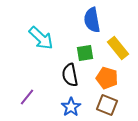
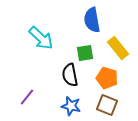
blue star: moved 1 px up; rotated 24 degrees counterclockwise
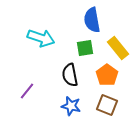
cyan arrow: rotated 24 degrees counterclockwise
green square: moved 5 px up
orange pentagon: moved 3 px up; rotated 20 degrees clockwise
purple line: moved 6 px up
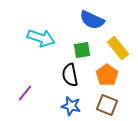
blue semicircle: rotated 55 degrees counterclockwise
green square: moved 3 px left, 2 px down
purple line: moved 2 px left, 2 px down
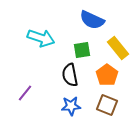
blue star: rotated 18 degrees counterclockwise
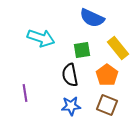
blue semicircle: moved 2 px up
purple line: rotated 48 degrees counterclockwise
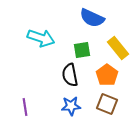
purple line: moved 14 px down
brown square: moved 1 px up
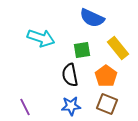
orange pentagon: moved 1 px left, 1 px down
purple line: rotated 18 degrees counterclockwise
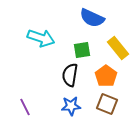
black semicircle: rotated 20 degrees clockwise
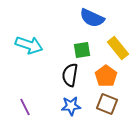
cyan arrow: moved 12 px left, 7 px down
